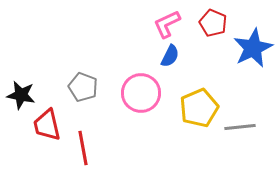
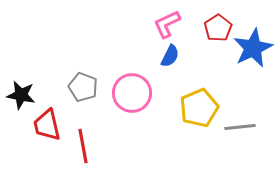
red pentagon: moved 5 px right, 5 px down; rotated 16 degrees clockwise
pink circle: moved 9 px left
red line: moved 2 px up
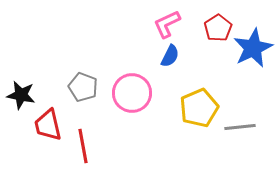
red trapezoid: moved 1 px right
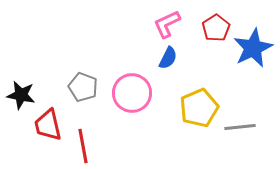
red pentagon: moved 2 px left
blue semicircle: moved 2 px left, 2 px down
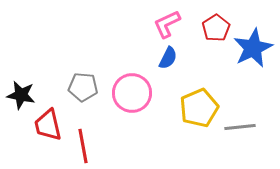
gray pentagon: rotated 16 degrees counterclockwise
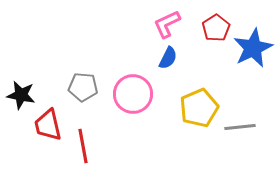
pink circle: moved 1 px right, 1 px down
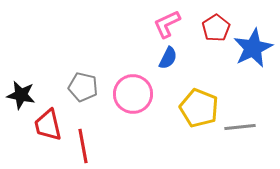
gray pentagon: rotated 8 degrees clockwise
yellow pentagon: rotated 27 degrees counterclockwise
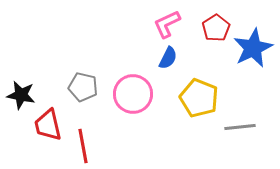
yellow pentagon: moved 10 px up
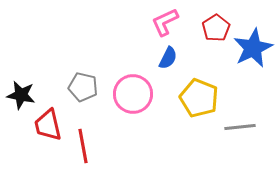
pink L-shape: moved 2 px left, 2 px up
